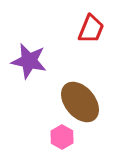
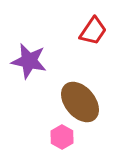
red trapezoid: moved 2 px right, 2 px down; rotated 12 degrees clockwise
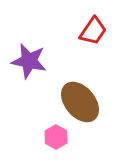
pink hexagon: moved 6 px left
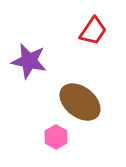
brown ellipse: rotated 12 degrees counterclockwise
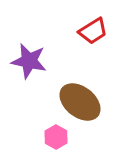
red trapezoid: rotated 24 degrees clockwise
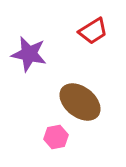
purple star: moved 7 px up
pink hexagon: rotated 20 degrees clockwise
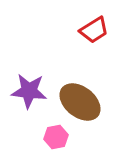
red trapezoid: moved 1 px right, 1 px up
purple star: moved 37 px down; rotated 6 degrees counterclockwise
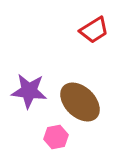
brown ellipse: rotated 6 degrees clockwise
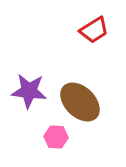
pink hexagon: rotated 15 degrees clockwise
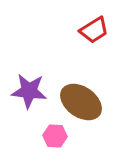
brown ellipse: moved 1 px right; rotated 9 degrees counterclockwise
pink hexagon: moved 1 px left, 1 px up
